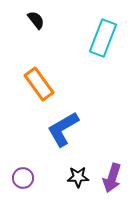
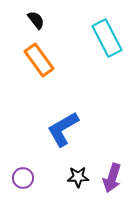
cyan rectangle: moved 4 px right; rotated 48 degrees counterclockwise
orange rectangle: moved 24 px up
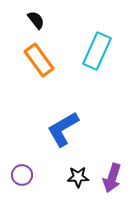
cyan rectangle: moved 10 px left, 13 px down; rotated 51 degrees clockwise
purple circle: moved 1 px left, 3 px up
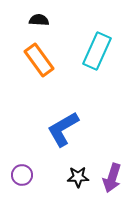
black semicircle: moved 3 px right; rotated 48 degrees counterclockwise
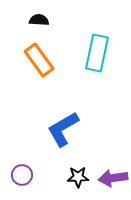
cyan rectangle: moved 2 px down; rotated 12 degrees counterclockwise
purple arrow: moved 1 px right; rotated 64 degrees clockwise
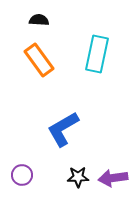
cyan rectangle: moved 1 px down
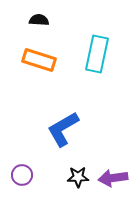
orange rectangle: rotated 36 degrees counterclockwise
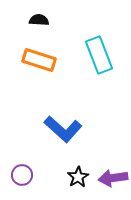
cyan rectangle: moved 2 px right, 1 px down; rotated 33 degrees counterclockwise
blue L-shape: rotated 108 degrees counterclockwise
black star: rotated 30 degrees counterclockwise
